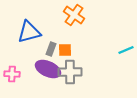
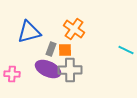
orange cross: moved 14 px down
cyan line: rotated 49 degrees clockwise
gray cross: moved 2 px up
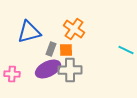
orange square: moved 1 px right
purple ellipse: rotated 50 degrees counterclockwise
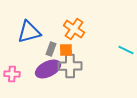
gray cross: moved 4 px up
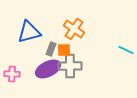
orange square: moved 2 px left
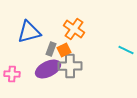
orange square: rotated 24 degrees counterclockwise
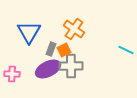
blue triangle: rotated 45 degrees counterclockwise
gray cross: moved 1 px right
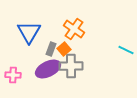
orange square: moved 1 px up; rotated 16 degrees counterclockwise
pink cross: moved 1 px right, 1 px down
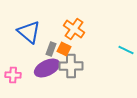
blue triangle: rotated 20 degrees counterclockwise
orange square: rotated 24 degrees counterclockwise
purple ellipse: moved 1 px left, 1 px up
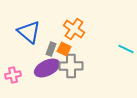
cyan line: moved 1 px up
pink cross: rotated 14 degrees counterclockwise
